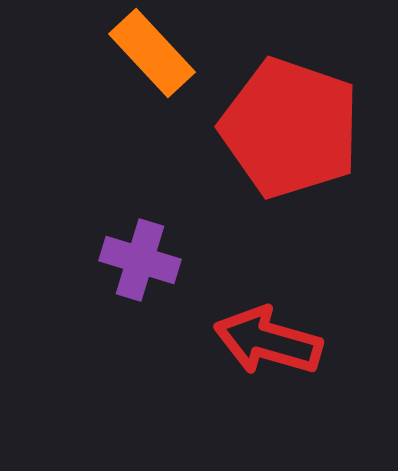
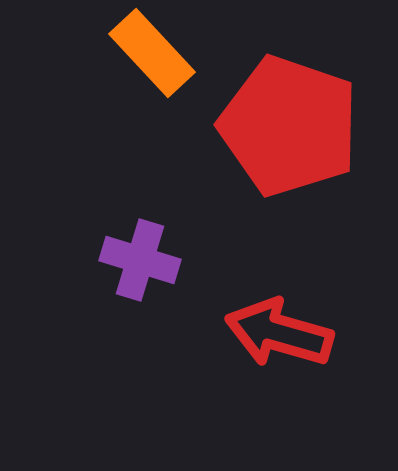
red pentagon: moved 1 px left, 2 px up
red arrow: moved 11 px right, 8 px up
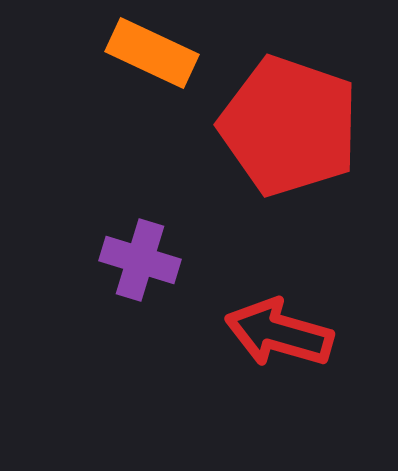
orange rectangle: rotated 22 degrees counterclockwise
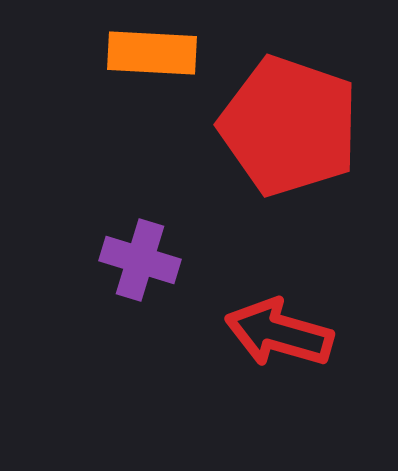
orange rectangle: rotated 22 degrees counterclockwise
